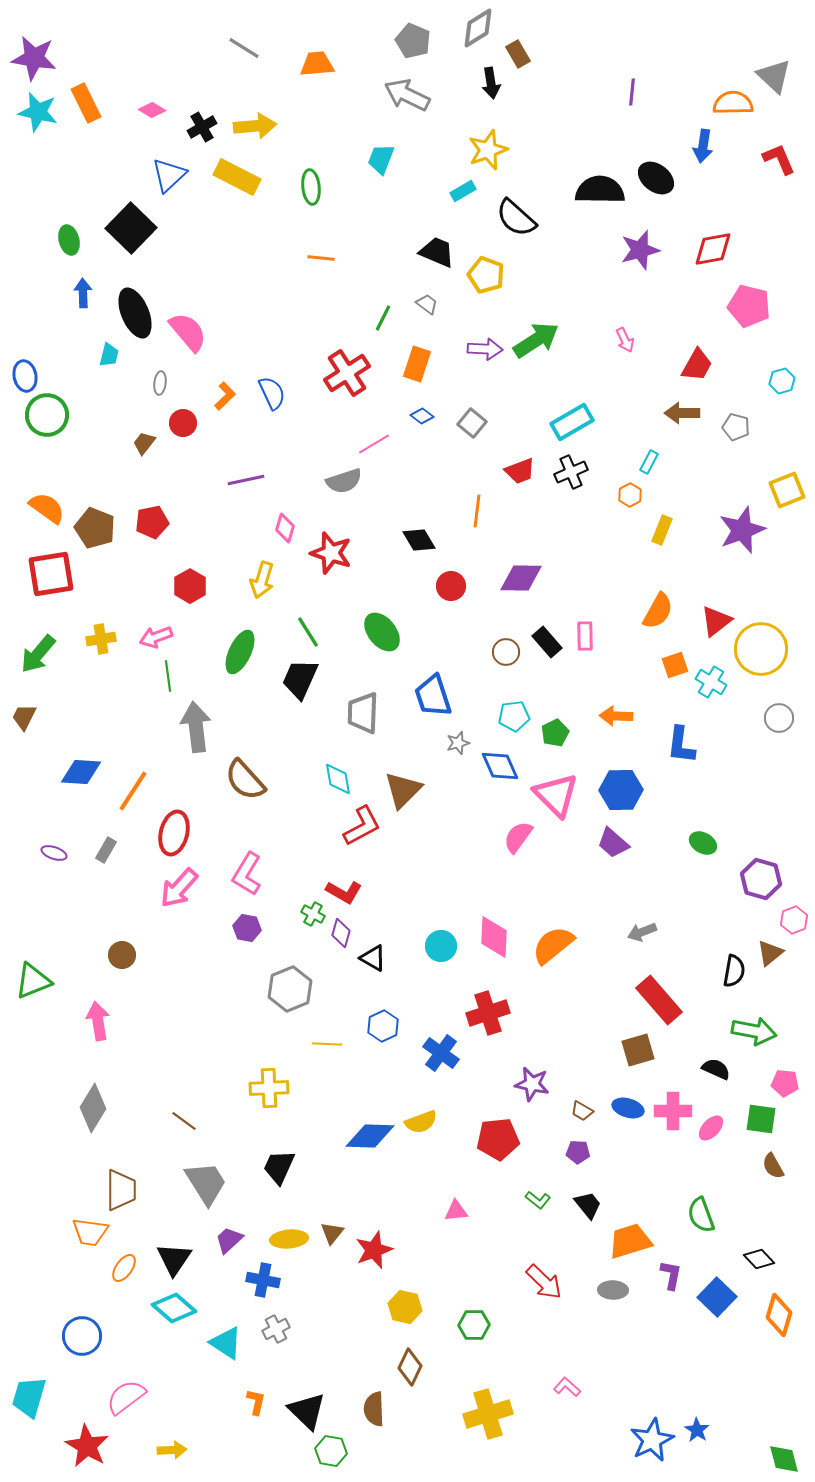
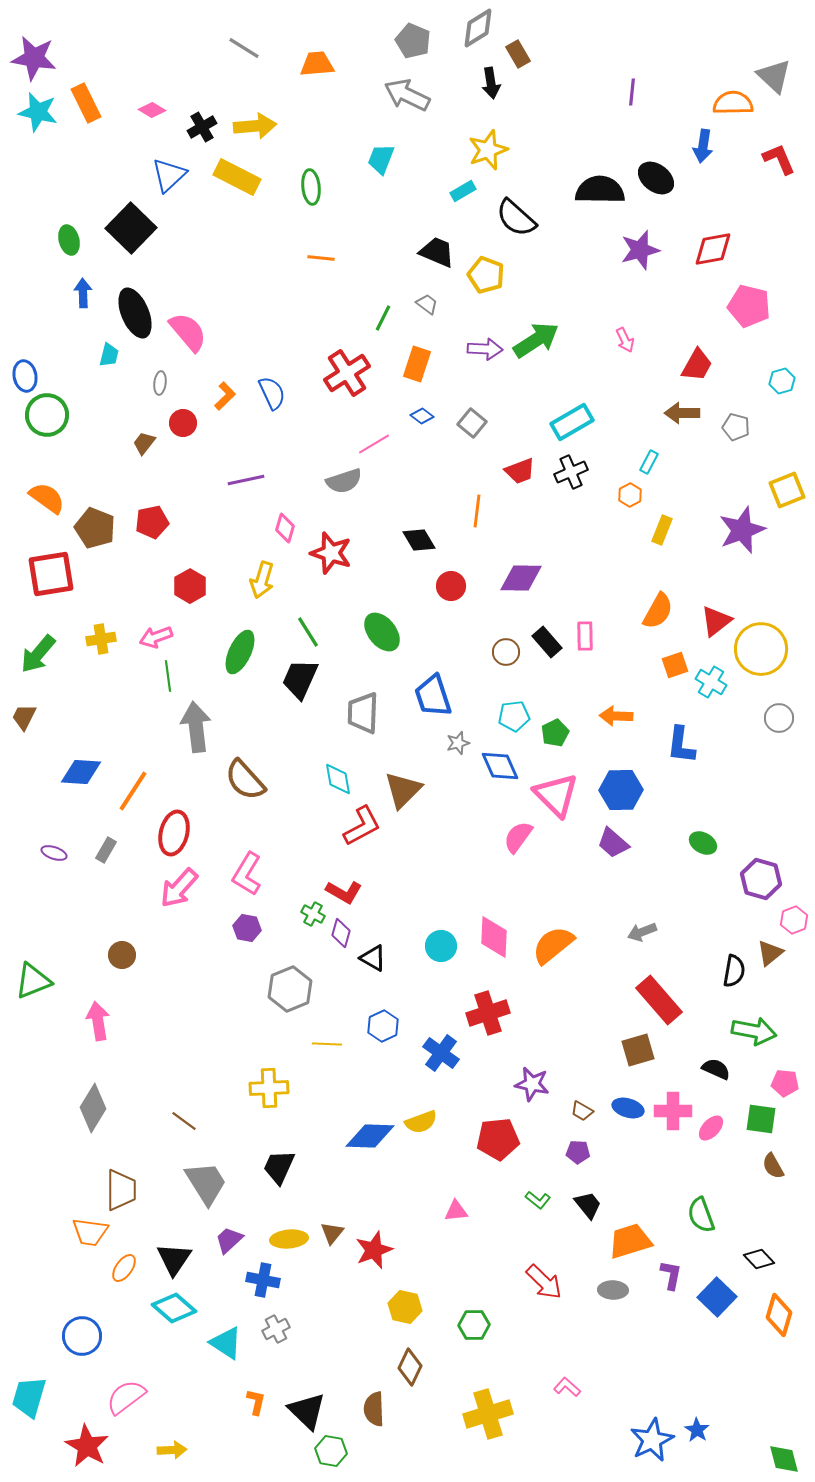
orange semicircle at (47, 508): moved 10 px up
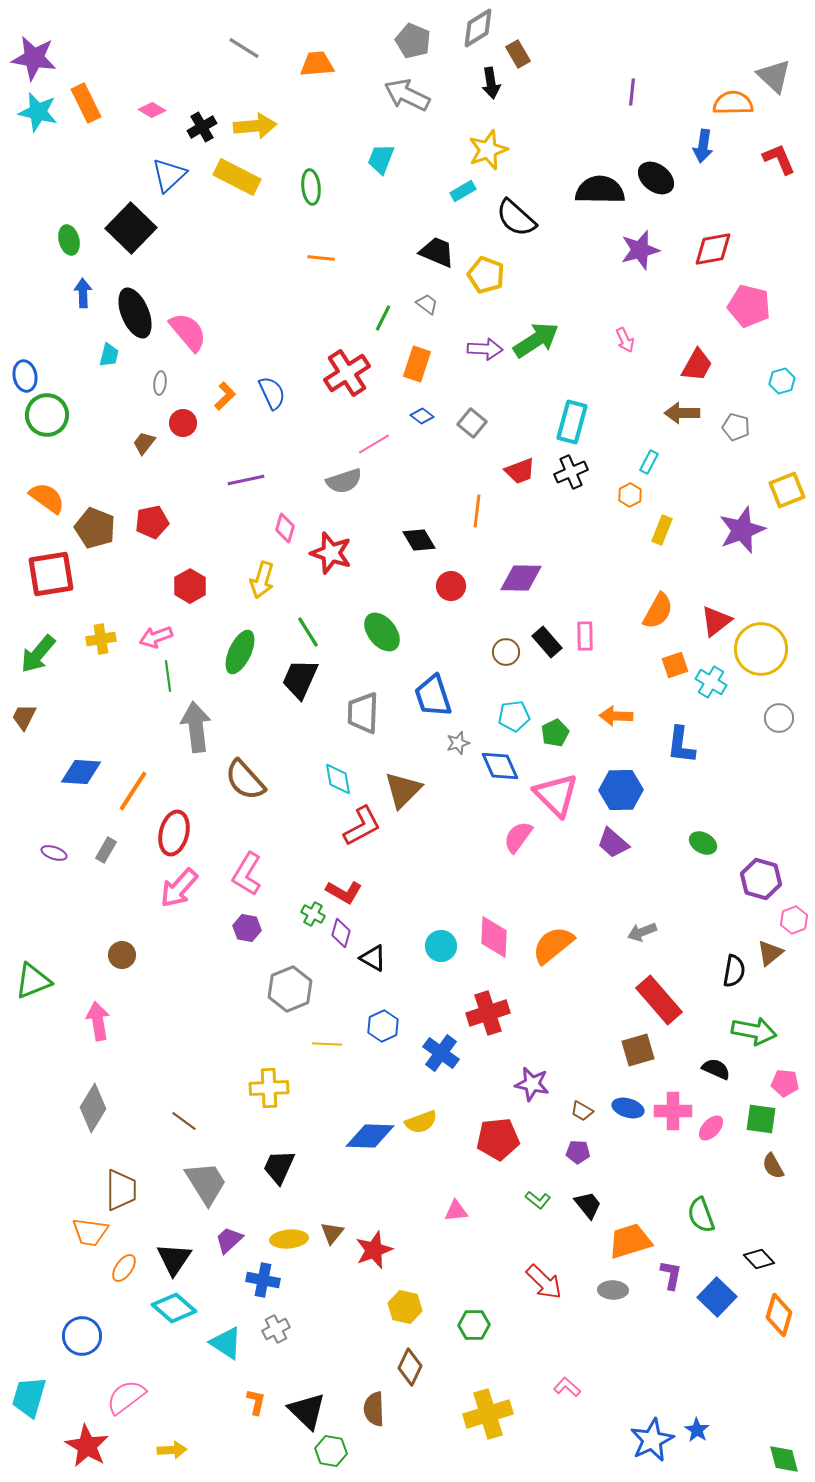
cyan rectangle at (572, 422): rotated 45 degrees counterclockwise
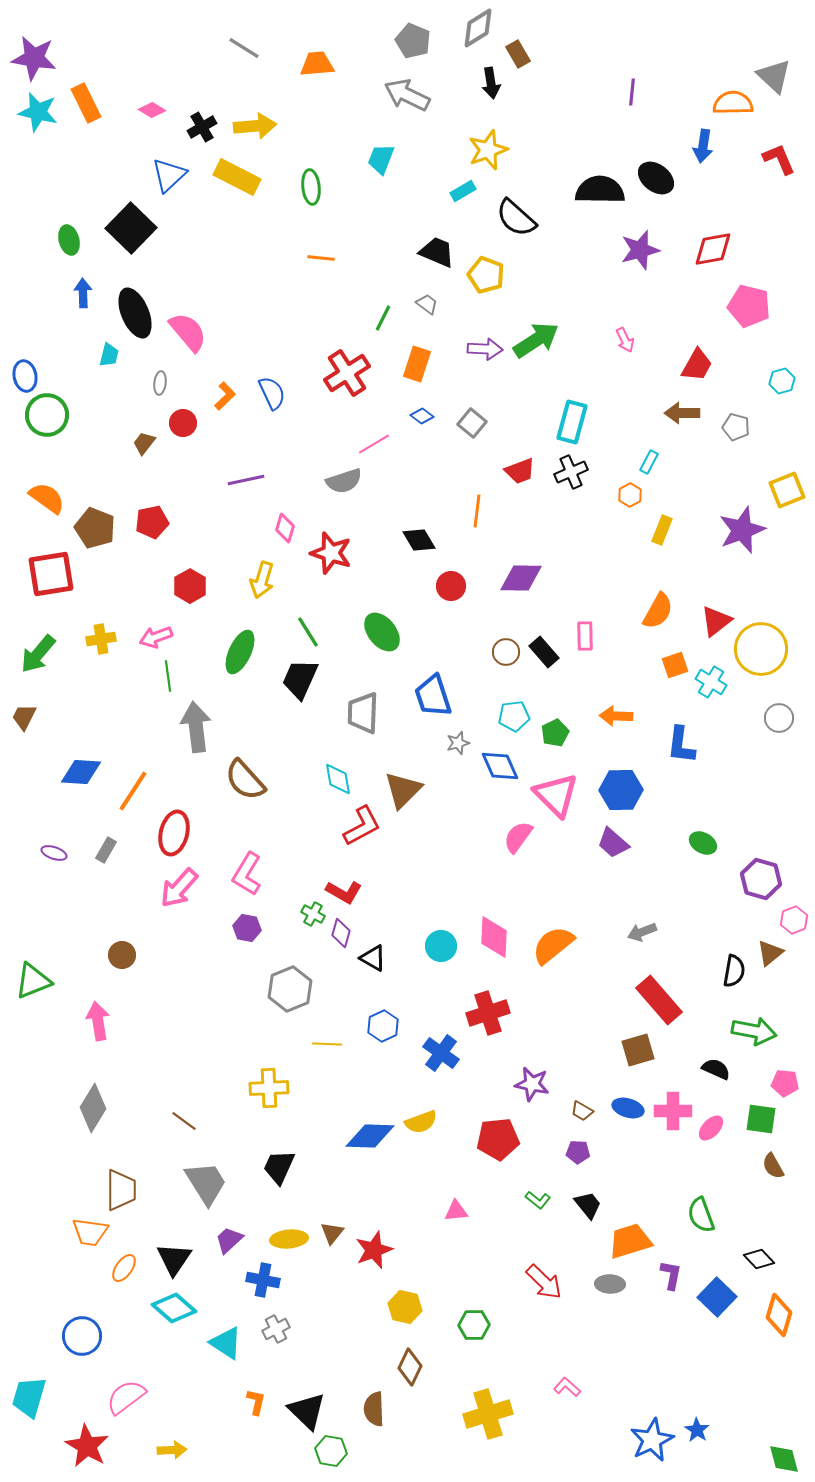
black rectangle at (547, 642): moved 3 px left, 10 px down
gray ellipse at (613, 1290): moved 3 px left, 6 px up
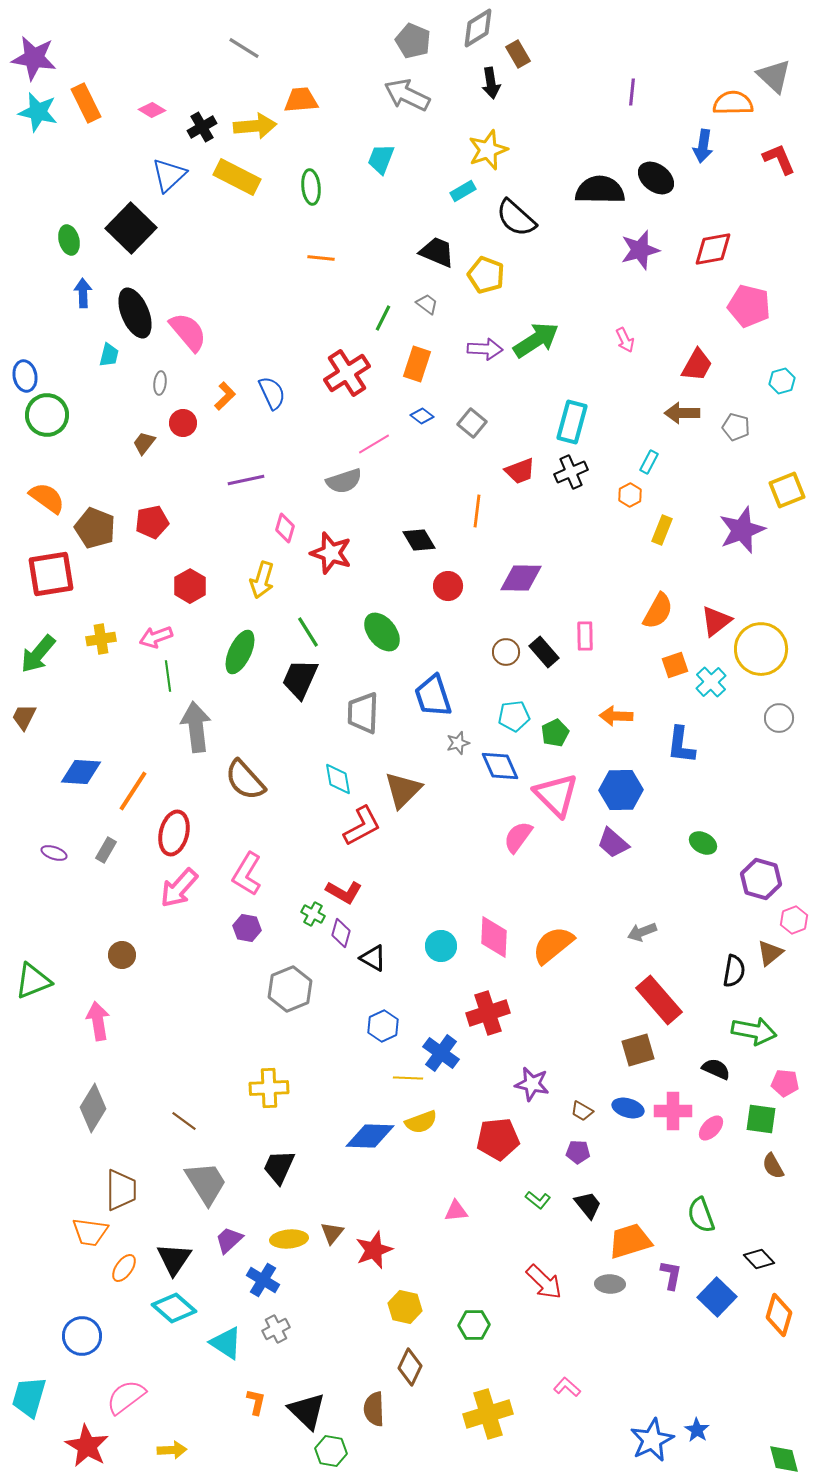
orange trapezoid at (317, 64): moved 16 px left, 36 px down
red circle at (451, 586): moved 3 px left
cyan cross at (711, 682): rotated 16 degrees clockwise
yellow line at (327, 1044): moved 81 px right, 34 px down
blue cross at (263, 1280): rotated 20 degrees clockwise
